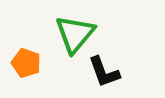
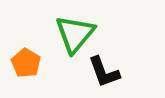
orange pentagon: rotated 12 degrees clockwise
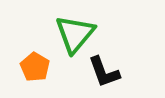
orange pentagon: moved 9 px right, 4 px down
